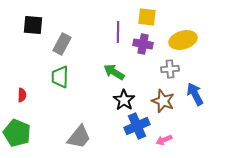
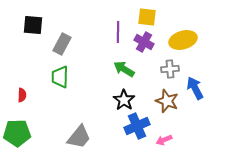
purple cross: moved 1 px right, 2 px up; rotated 18 degrees clockwise
green arrow: moved 10 px right, 3 px up
blue arrow: moved 6 px up
brown star: moved 4 px right
green pentagon: rotated 24 degrees counterclockwise
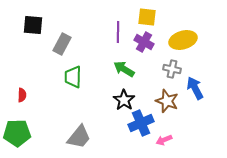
gray cross: moved 2 px right; rotated 18 degrees clockwise
green trapezoid: moved 13 px right
blue cross: moved 4 px right, 3 px up
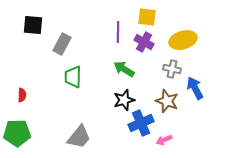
black star: rotated 20 degrees clockwise
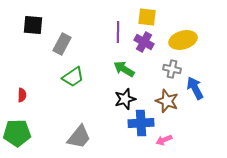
green trapezoid: rotated 125 degrees counterclockwise
black star: moved 1 px right, 1 px up
blue cross: rotated 20 degrees clockwise
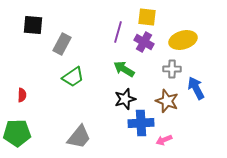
purple line: rotated 15 degrees clockwise
gray cross: rotated 12 degrees counterclockwise
blue arrow: moved 1 px right
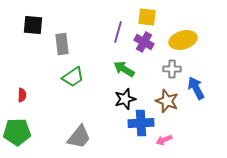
gray rectangle: rotated 35 degrees counterclockwise
green pentagon: moved 1 px up
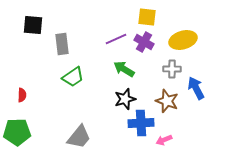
purple line: moved 2 px left, 7 px down; rotated 50 degrees clockwise
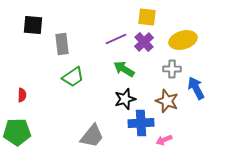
purple cross: rotated 18 degrees clockwise
gray trapezoid: moved 13 px right, 1 px up
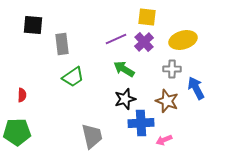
gray trapezoid: rotated 52 degrees counterclockwise
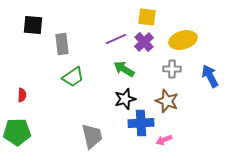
blue arrow: moved 14 px right, 12 px up
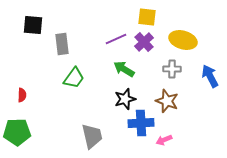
yellow ellipse: rotated 32 degrees clockwise
green trapezoid: moved 1 px right, 1 px down; rotated 20 degrees counterclockwise
